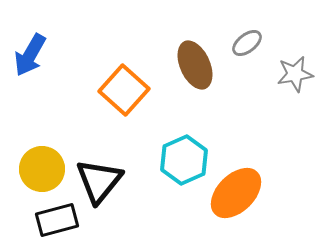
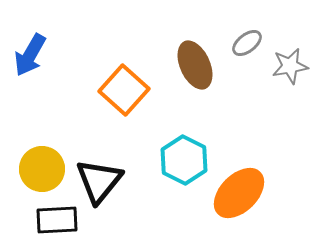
gray star: moved 5 px left, 8 px up
cyan hexagon: rotated 9 degrees counterclockwise
orange ellipse: moved 3 px right
black rectangle: rotated 12 degrees clockwise
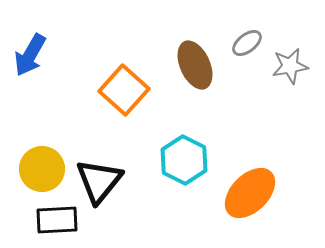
orange ellipse: moved 11 px right
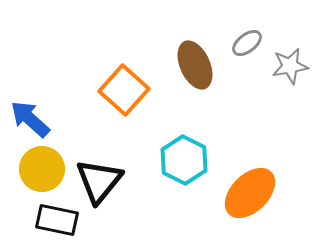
blue arrow: moved 64 px down; rotated 102 degrees clockwise
black rectangle: rotated 15 degrees clockwise
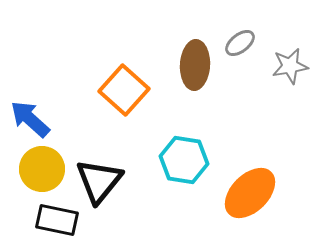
gray ellipse: moved 7 px left
brown ellipse: rotated 27 degrees clockwise
cyan hexagon: rotated 18 degrees counterclockwise
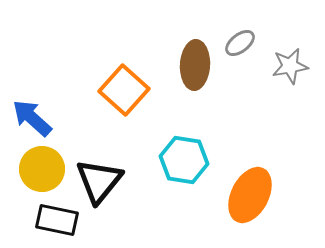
blue arrow: moved 2 px right, 1 px up
orange ellipse: moved 2 px down; rotated 18 degrees counterclockwise
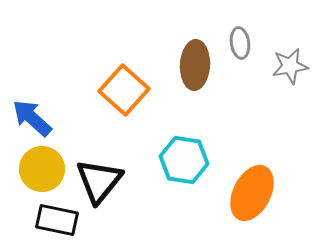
gray ellipse: rotated 60 degrees counterclockwise
orange ellipse: moved 2 px right, 2 px up
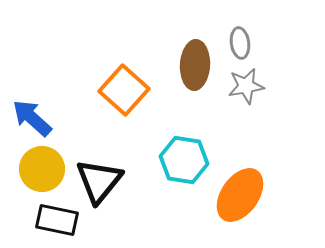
gray star: moved 44 px left, 20 px down
orange ellipse: moved 12 px left, 2 px down; rotated 8 degrees clockwise
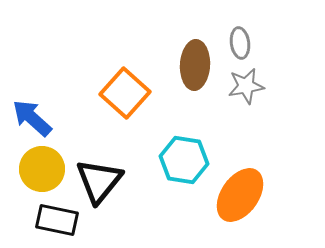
orange square: moved 1 px right, 3 px down
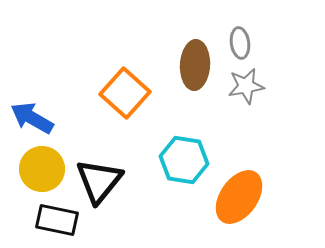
blue arrow: rotated 12 degrees counterclockwise
orange ellipse: moved 1 px left, 2 px down
